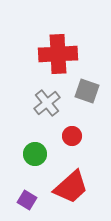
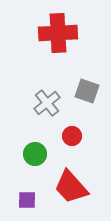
red cross: moved 21 px up
red trapezoid: rotated 90 degrees clockwise
purple square: rotated 30 degrees counterclockwise
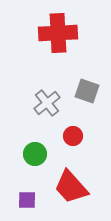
red circle: moved 1 px right
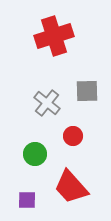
red cross: moved 4 px left, 3 px down; rotated 15 degrees counterclockwise
gray square: rotated 20 degrees counterclockwise
gray cross: rotated 12 degrees counterclockwise
